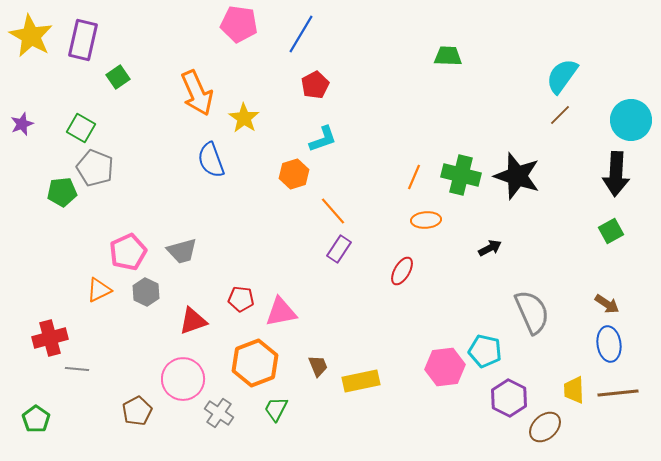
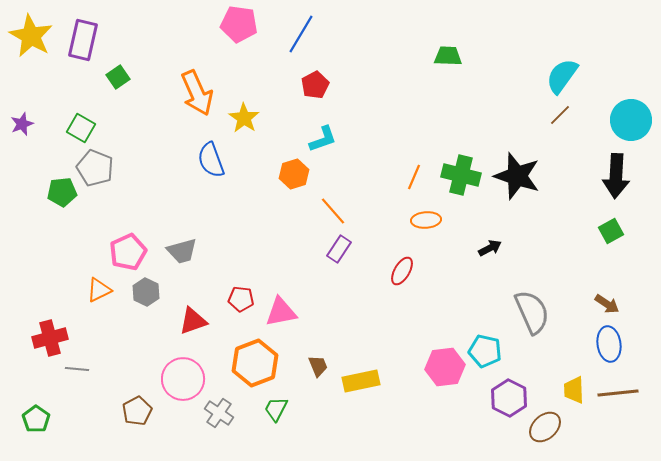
black arrow at (616, 174): moved 2 px down
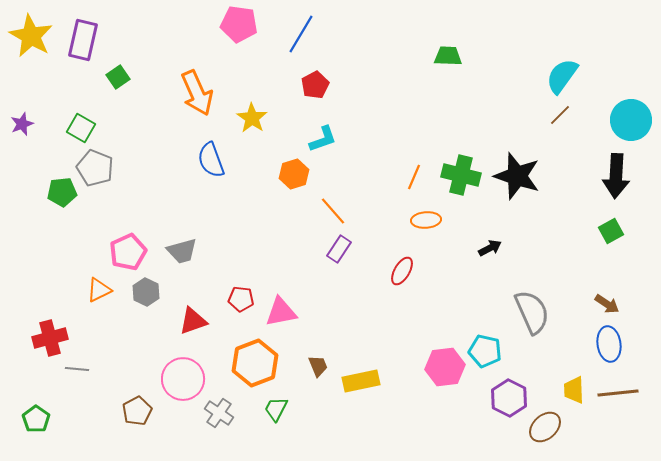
yellow star at (244, 118): moved 8 px right
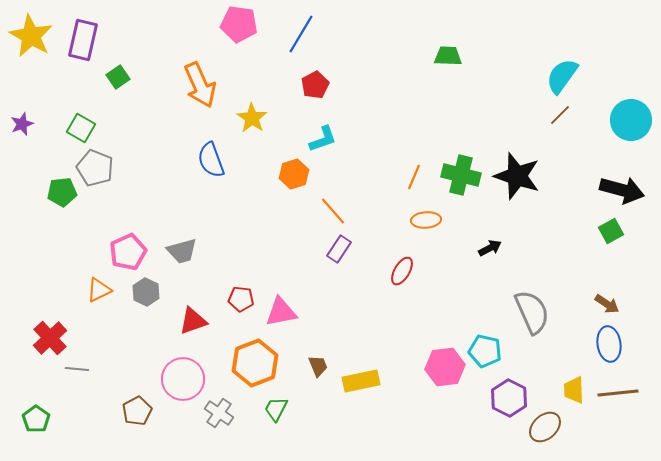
orange arrow at (197, 93): moved 3 px right, 8 px up
black arrow at (616, 176): moved 6 px right, 14 px down; rotated 78 degrees counterclockwise
red cross at (50, 338): rotated 28 degrees counterclockwise
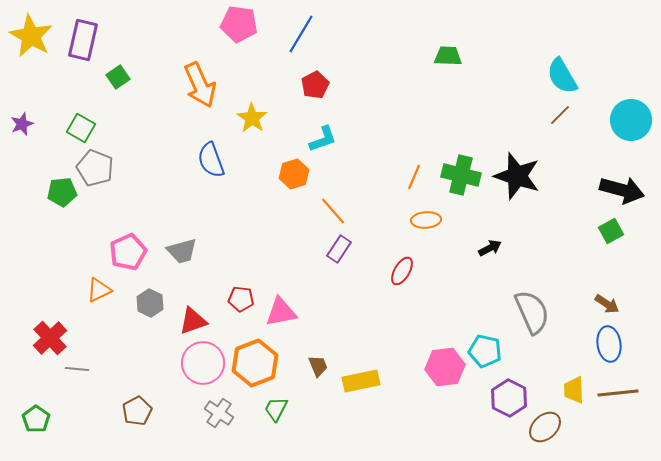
cyan semicircle at (562, 76): rotated 66 degrees counterclockwise
gray hexagon at (146, 292): moved 4 px right, 11 px down
pink circle at (183, 379): moved 20 px right, 16 px up
